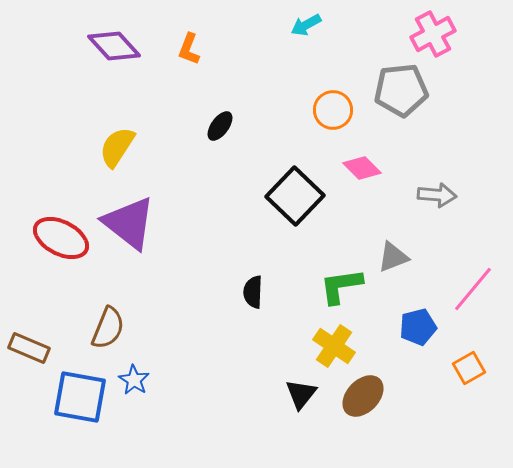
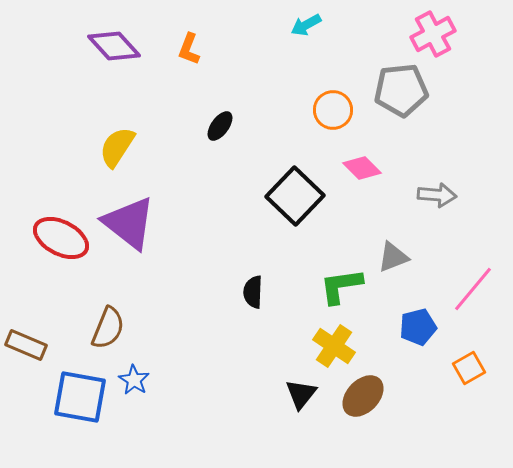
brown rectangle: moved 3 px left, 3 px up
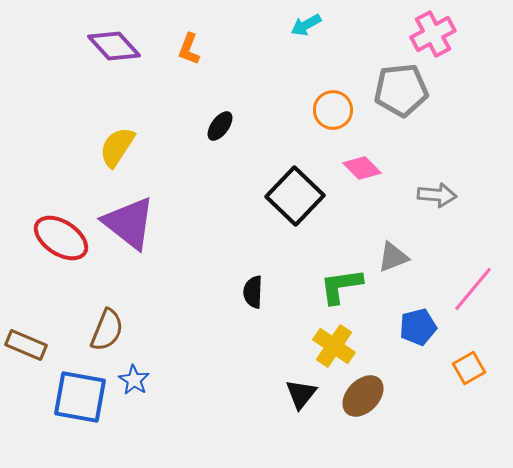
red ellipse: rotated 6 degrees clockwise
brown semicircle: moved 1 px left, 2 px down
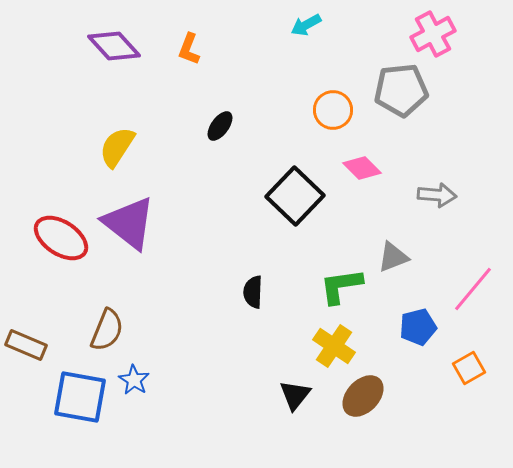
black triangle: moved 6 px left, 1 px down
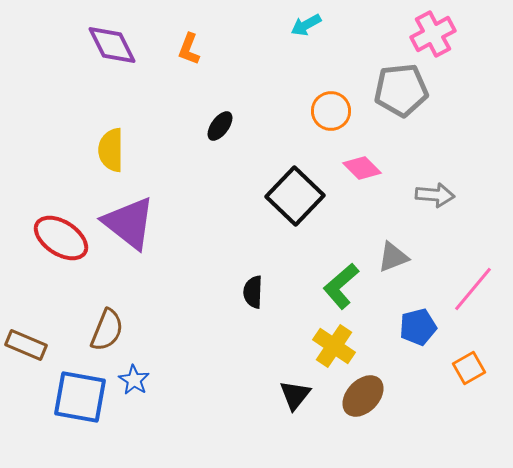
purple diamond: moved 2 px left, 1 px up; rotated 16 degrees clockwise
orange circle: moved 2 px left, 1 px down
yellow semicircle: moved 6 px left, 3 px down; rotated 33 degrees counterclockwise
gray arrow: moved 2 px left
green L-shape: rotated 33 degrees counterclockwise
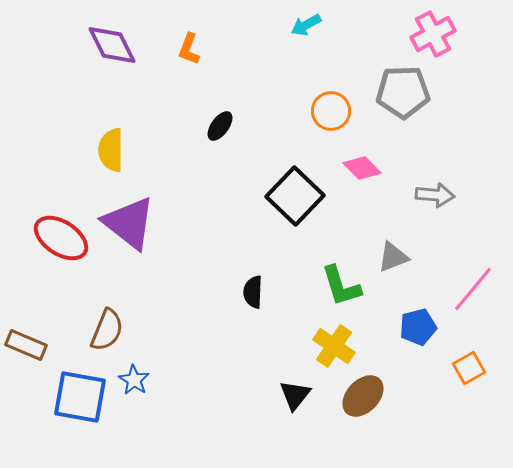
gray pentagon: moved 2 px right, 2 px down; rotated 4 degrees clockwise
green L-shape: rotated 66 degrees counterclockwise
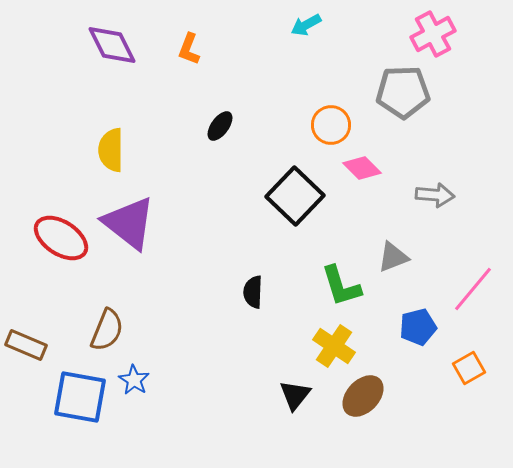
orange circle: moved 14 px down
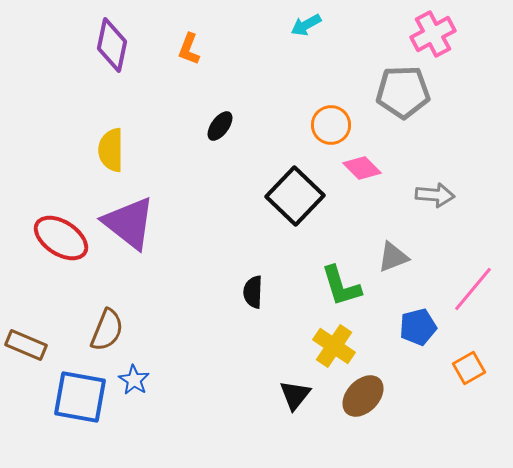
purple diamond: rotated 38 degrees clockwise
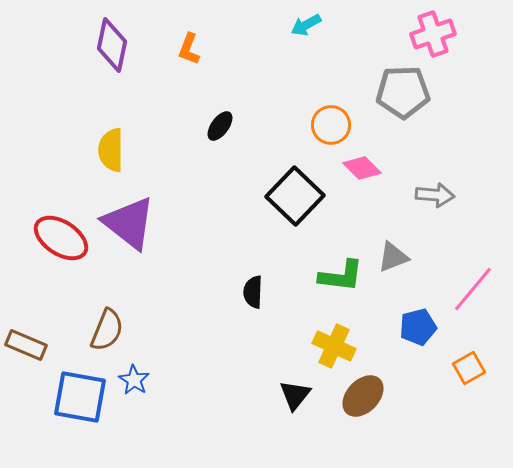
pink cross: rotated 9 degrees clockwise
green L-shape: moved 10 px up; rotated 66 degrees counterclockwise
yellow cross: rotated 9 degrees counterclockwise
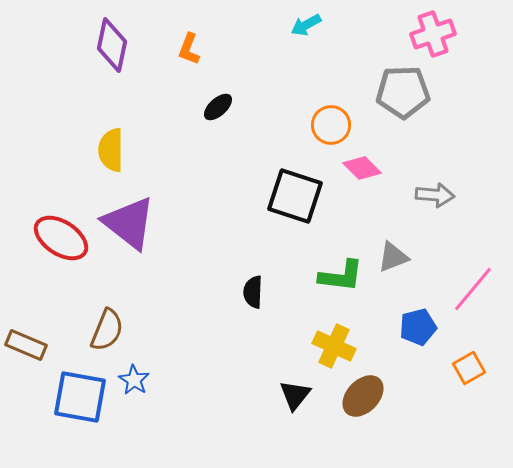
black ellipse: moved 2 px left, 19 px up; rotated 12 degrees clockwise
black square: rotated 26 degrees counterclockwise
